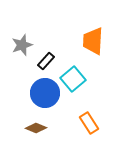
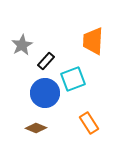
gray star: rotated 10 degrees counterclockwise
cyan square: rotated 20 degrees clockwise
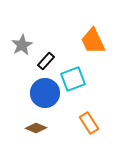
orange trapezoid: rotated 28 degrees counterclockwise
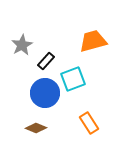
orange trapezoid: rotated 100 degrees clockwise
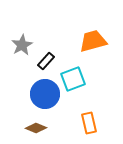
blue circle: moved 1 px down
orange rectangle: rotated 20 degrees clockwise
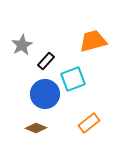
orange rectangle: rotated 65 degrees clockwise
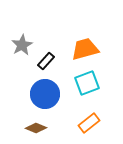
orange trapezoid: moved 8 px left, 8 px down
cyan square: moved 14 px right, 4 px down
